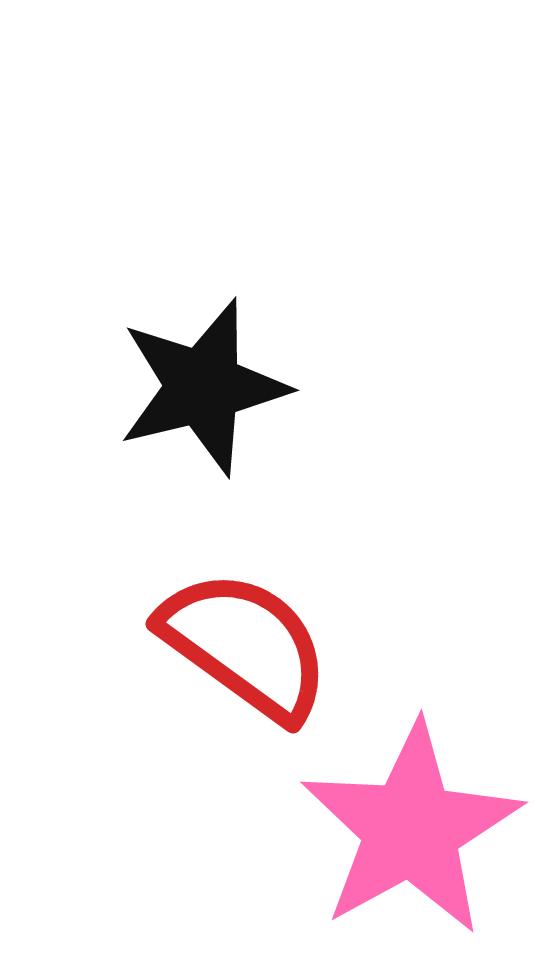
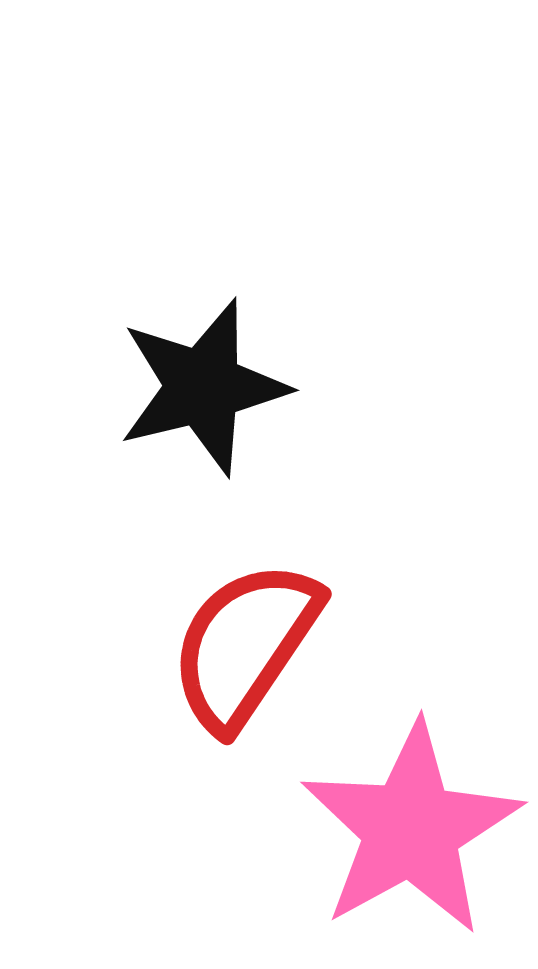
red semicircle: rotated 92 degrees counterclockwise
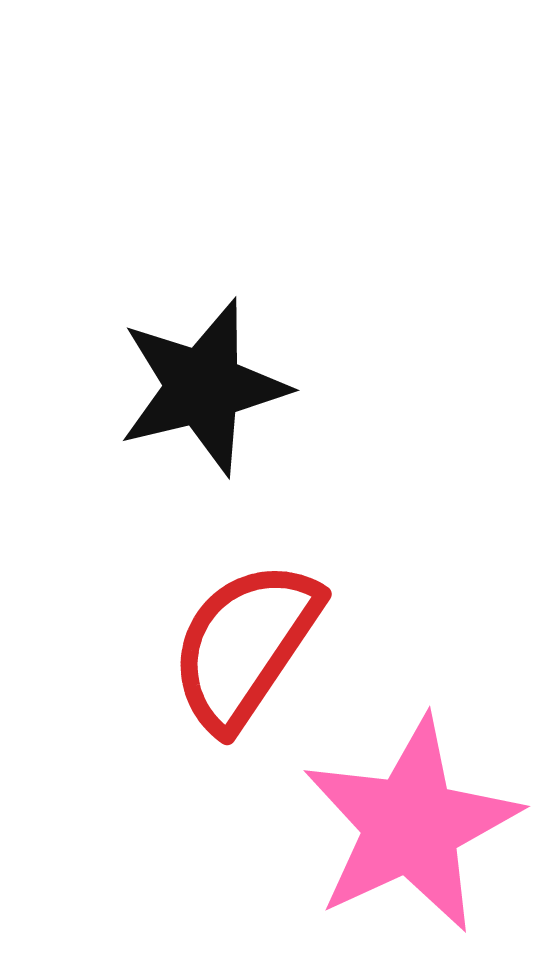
pink star: moved 4 px up; rotated 4 degrees clockwise
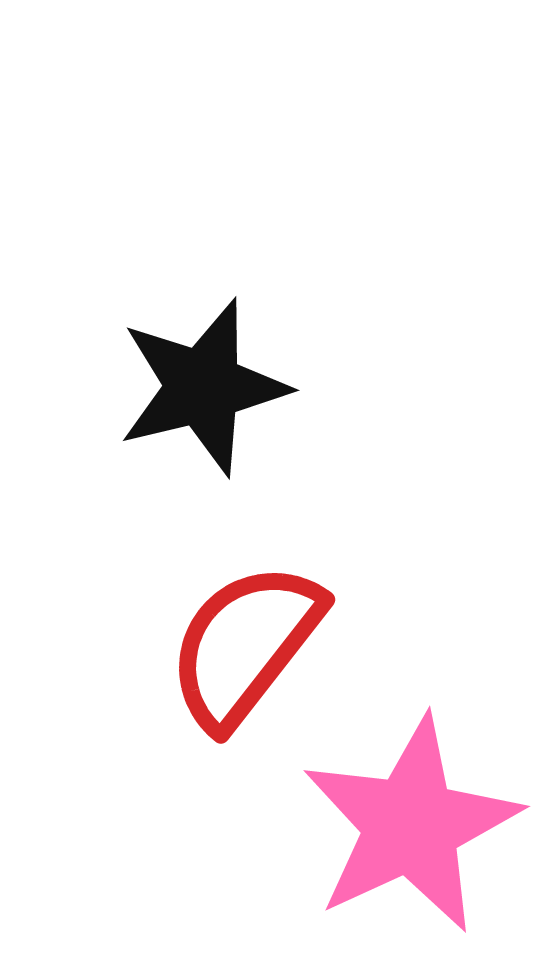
red semicircle: rotated 4 degrees clockwise
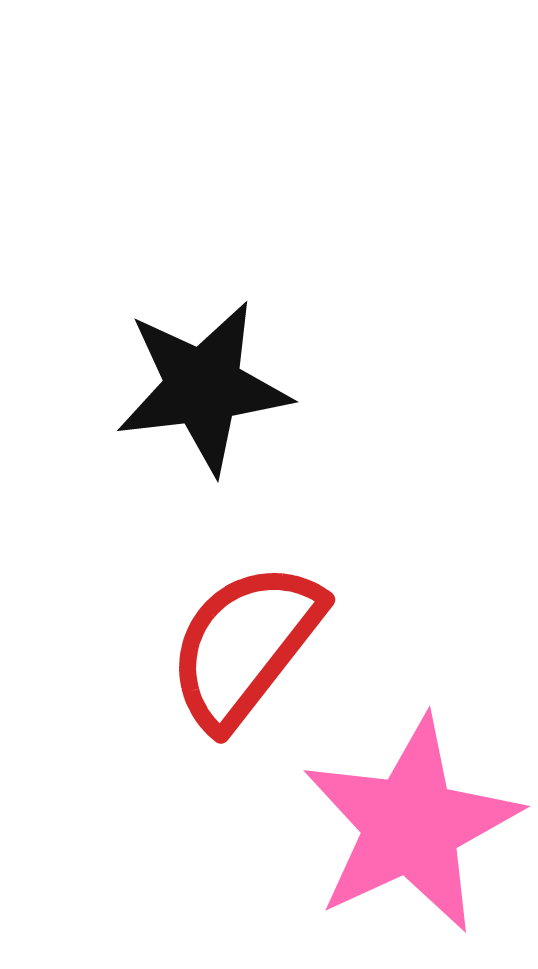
black star: rotated 7 degrees clockwise
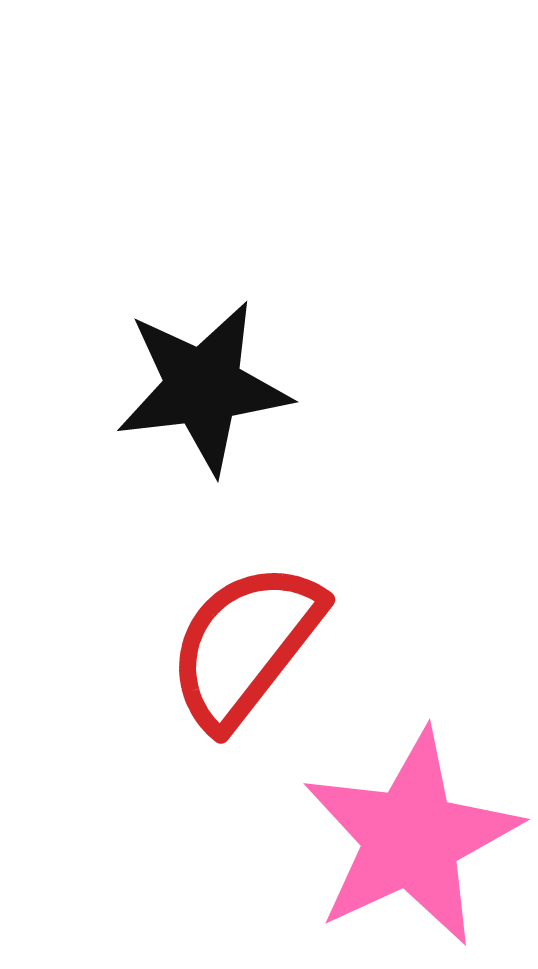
pink star: moved 13 px down
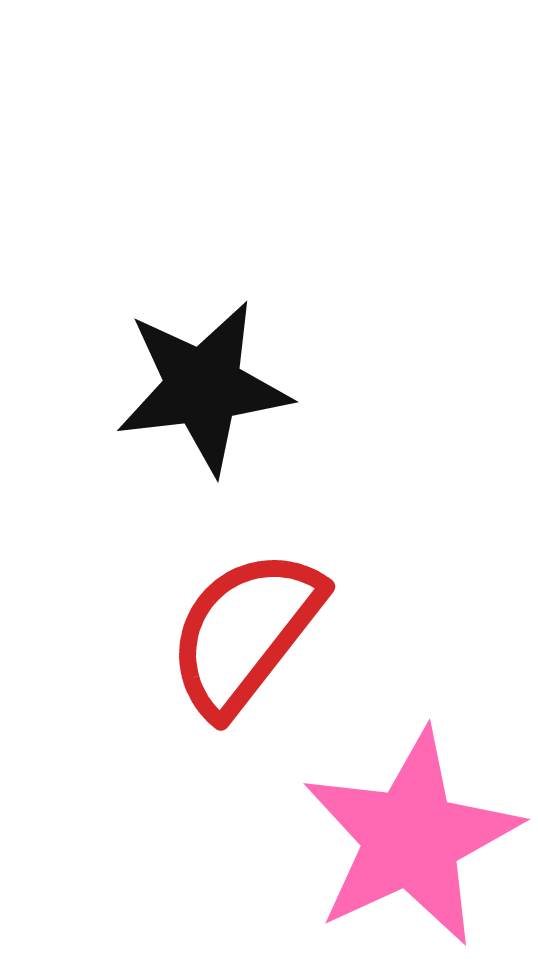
red semicircle: moved 13 px up
